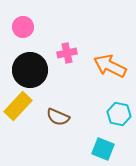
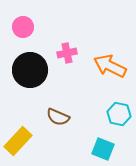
yellow rectangle: moved 35 px down
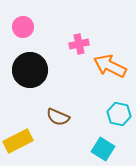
pink cross: moved 12 px right, 9 px up
yellow rectangle: rotated 20 degrees clockwise
cyan square: rotated 10 degrees clockwise
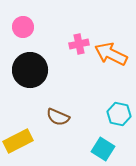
orange arrow: moved 1 px right, 12 px up
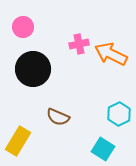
black circle: moved 3 px right, 1 px up
cyan hexagon: rotated 20 degrees clockwise
yellow rectangle: rotated 32 degrees counterclockwise
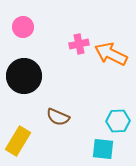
black circle: moved 9 px left, 7 px down
cyan hexagon: moved 1 px left, 7 px down; rotated 25 degrees clockwise
cyan square: rotated 25 degrees counterclockwise
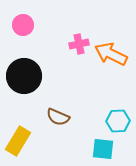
pink circle: moved 2 px up
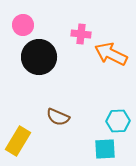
pink cross: moved 2 px right, 10 px up; rotated 18 degrees clockwise
black circle: moved 15 px right, 19 px up
cyan square: moved 2 px right; rotated 10 degrees counterclockwise
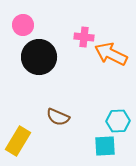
pink cross: moved 3 px right, 3 px down
cyan square: moved 3 px up
